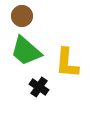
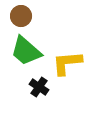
brown circle: moved 1 px left
yellow L-shape: rotated 80 degrees clockwise
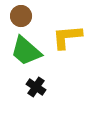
yellow L-shape: moved 26 px up
black cross: moved 3 px left
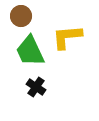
green trapezoid: moved 4 px right; rotated 24 degrees clockwise
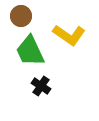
yellow L-shape: moved 2 px right, 2 px up; rotated 140 degrees counterclockwise
black cross: moved 5 px right, 1 px up
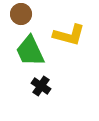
brown circle: moved 2 px up
yellow L-shape: rotated 20 degrees counterclockwise
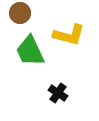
brown circle: moved 1 px left, 1 px up
black cross: moved 17 px right, 7 px down
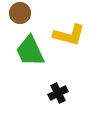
black cross: rotated 30 degrees clockwise
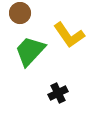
yellow L-shape: rotated 40 degrees clockwise
green trapezoid: rotated 68 degrees clockwise
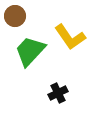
brown circle: moved 5 px left, 3 px down
yellow L-shape: moved 1 px right, 2 px down
